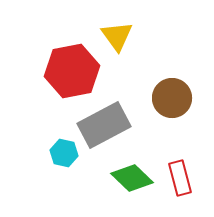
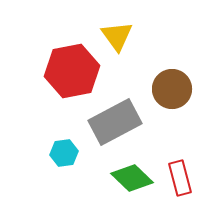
brown circle: moved 9 px up
gray rectangle: moved 11 px right, 3 px up
cyan hexagon: rotated 20 degrees counterclockwise
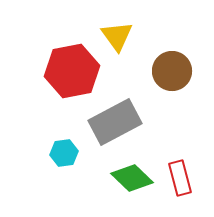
brown circle: moved 18 px up
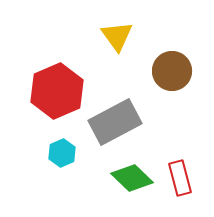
red hexagon: moved 15 px left, 20 px down; rotated 12 degrees counterclockwise
cyan hexagon: moved 2 px left; rotated 16 degrees counterclockwise
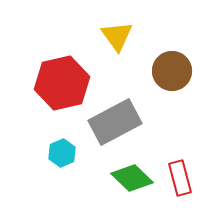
red hexagon: moved 5 px right, 8 px up; rotated 10 degrees clockwise
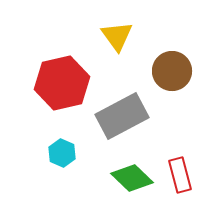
gray rectangle: moved 7 px right, 6 px up
cyan hexagon: rotated 12 degrees counterclockwise
red rectangle: moved 3 px up
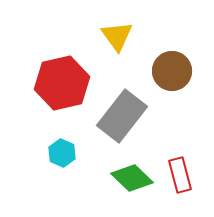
gray rectangle: rotated 24 degrees counterclockwise
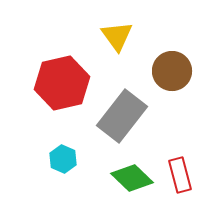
cyan hexagon: moved 1 px right, 6 px down
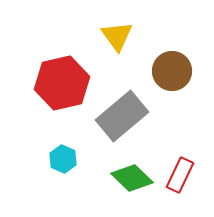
gray rectangle: rotated 12 degrees clockwise
red rectangle: rotated 40 degrees clockwise
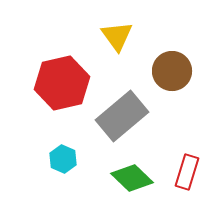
red rectangle: moved 7 px right, 3 px up; rotated 8 degrees counterclockwise
